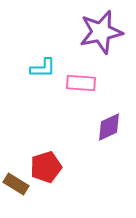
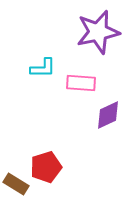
purple star: moved 3 px left
purple diamond: moved 1 px left, 12 px up
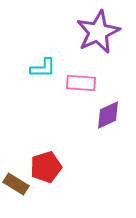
purple star: rotated 12 degrees counterclockwise
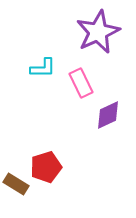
pink rectangle: rotated 60 degrees clockwise
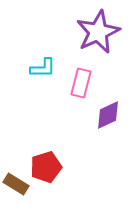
pink rectangle: rotated 40 degrees clockwise
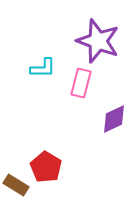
purple star: moved 9 px down; rotated 27 degrees counterclockwise
purple diamond: moved 6 px right, 4 px down
red pentagon: rotated 24 degrees counterclockwise
brown rectangle: moved 1 px down
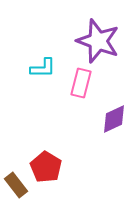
brown rectangle: rotated 20 degrees clockwise
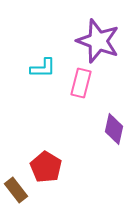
purple diamond: moved 10 px down; rotated 52 degrees counterclockwise
brown rectangle: moved 5 px down
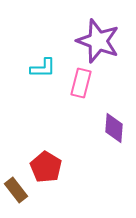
purple diamond: moved 1 px up; rotated 8 degrees counterclockwise
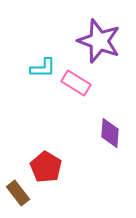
purple star: moved 1 px right
pink rectangle: moved 5 px left; rotated 72 degrees counterclockwise
purple diamond: moved 4 px left, 5 px down
brown rectangle: moved 2 px right, 3 px down
